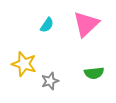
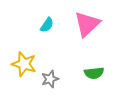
pink triangle: moved 1 px right
gray star: moved 2 px up
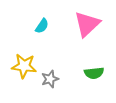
cyan semicircle: moved 5 px left, 1 px down
yellow star: moved 2 px down; rotated 10 degrees counterclockwise
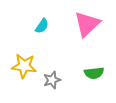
gray star: moved 2 px right, 1 px down
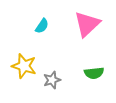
yellow star: rotated 10 degrees clockwise
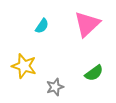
green semicircle: rotated 30 degrees counterclockwise
gray star: moved 3 px right, 7 px down
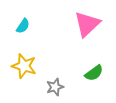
cyan semicircle: moved 19 px left
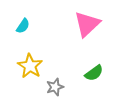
yellow star: moved 6 px right; rotated 15 degrees clockwise
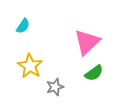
pink triangle: moved 18 px down
